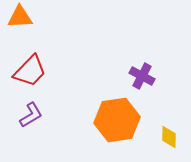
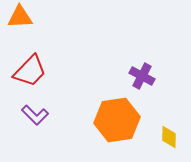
purple L-shape: moved 4 px right; rotated 76 degrees clockwise
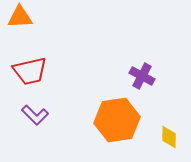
red trapezoid: rotated 33 degrees clockwise
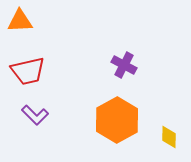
orange triangle: moved 4 px down
red trapezoid: moved 2 px left
purple cross: moved 18 px left, 11 px up
orange hexagon: rotated 21 degrees counterclockwise
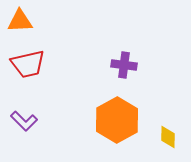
purple cross: rotated 20 degrees counterclockwise
red trapezoid: moved 7 px up
purple L-shape: moved 11 px left, 6 px down
yellow diamond: moved 1 px left
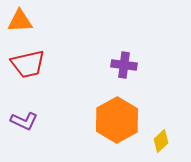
purple L-shape: rotated 20 degrees counterclockwise
yellow diamond: moved 7 px left, 4 px down; rotated 45 degrees clockwise
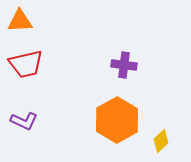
red trapezoid: moved 2 px left
